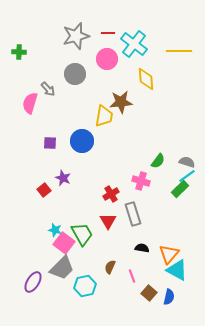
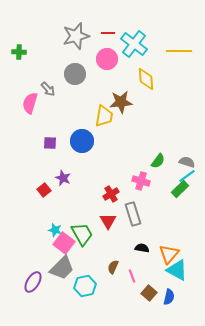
brown semicircle: moved 3 px right
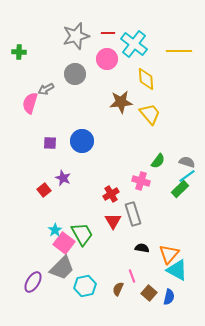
gray arrow: moved 2 px left; rotated 105 degrees clockwise
yellow trapezoid: moved 46 px right, 2 px up; rotated 50 degrees counterclockwise
red triangle: moved 5 px right
cyan star: rotated 24 degrees clockwise
brown semicircle: moved 5 px right, 22 px down
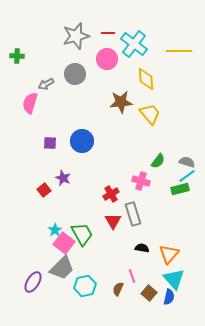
green cross: moved 2 px left, 4 px down
gray arrow: moved 5 px up
green rectangle: rotated 30 degrees clockwise
cyan triangle: moved 3 px left, 9 px down; rotated 20 degrees clockwise
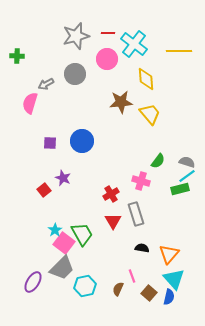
gray rectangle: moved 3 px right
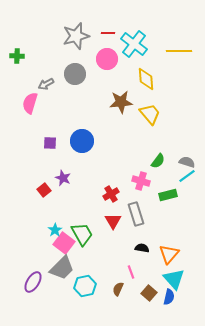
green rectangle: moved 12 px left, 6 px down
pink line: moved 1 px left, 4 px up
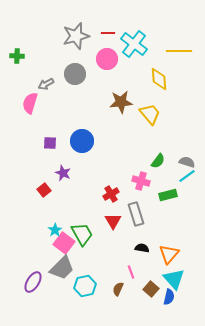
yellow diamond: moved 13 px right
purple star: moved 5 px up
brown square: moved 2 px right, 4 px up
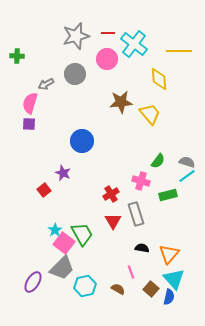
purple square: moved 21 px left, 19 px up
brown semicircle: rotated 96 degrees clockwise
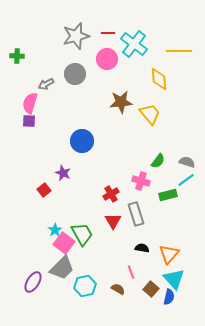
purple square: moved 3 px up
cyan line: moved 1 px left, 4 px down
